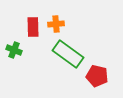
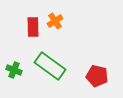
orange cross: moved 1 px left, 3 px up; rotated 28 degrees counterclockwise
green cross: moved 20 px down
green rectangle: moved 18 px left, 12 px down
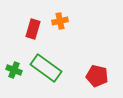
orange cross: moved 5 px right; rotated 21 degrees clockwise
red rectangle: moved 2 px down; rotated 18 degrees clockwise
green rectangle: moved 4 px left, 2 px down
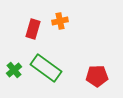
green cross: rotated 28 degrees clockwise
red pentagon: rotated 15 degrees counterclockwise
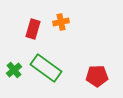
orange cross: moved 1 px right, 1 px down
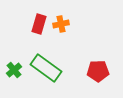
orange cross: moved 2 px down
red rectangle: moved 6 px right, 5 px up
red pentagon: moved 1 px right, 5 px up
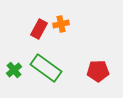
red rectangle: moved 5 px down; rotated 12 degrees clockwise
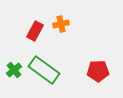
red rectangle: moved 4 px left, 2 px down
green rectangle: moved 2 px left, 2 px down
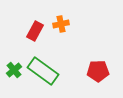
green rectangle: moved 1 px left, 1 px down
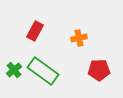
orange cross: moved 18 px right, 14 px down
red pentagon: moved 1 px right, 1 px up
